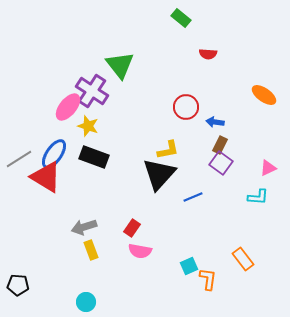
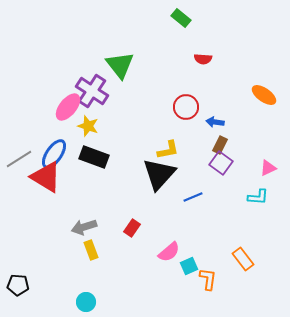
red semicircle: moved 5 px left, 5 px down
pink semicircle: moved 29 px right, 1 px down; rotated 50 degrees counterclockwise
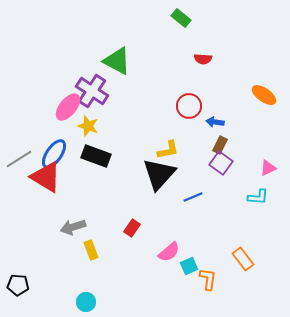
green triangle: moved 3 px left, 4 px up; rotated 24 degrees counterclockwise
red circle: moved 3 px right, 1 px up
black rectangle: moved 2 px right, 1 px up
gray arrow: moved 11 px left
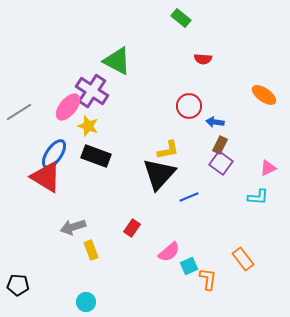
gray line: moved 47 px up
blue line: moved 4 px left
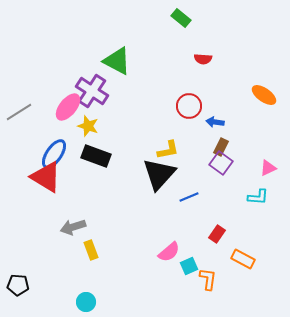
brown rectangle: moved 1 px right, 2 px down
red rectangle: moved 85 px right, 6 px down
orange rectangle: rotated 25 degrees counterclockwise
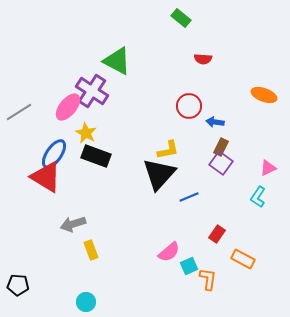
orange ellipse: rotated 15 degrees counterclockwise
yellow star: moved 2 px left, 7 px down; rotated 10 degrees clockwise
cyan L-shape: rotated 120 degrees clockwise
gray arrow: moved 3 px up
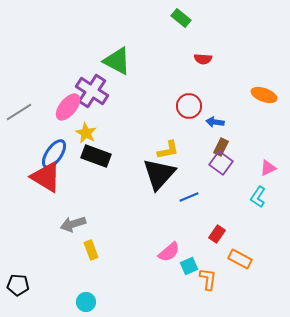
orange rectangle: moved 3 px left
